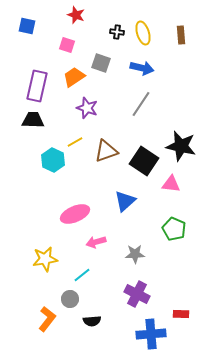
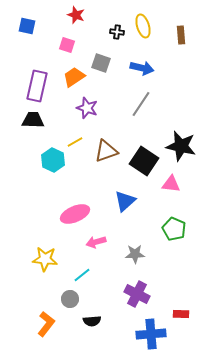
yellow ellipse: moved 7 px up
yellow star: rotated 15 degrees clockwise
orange L-shape: moved 1 px left, 5 px down
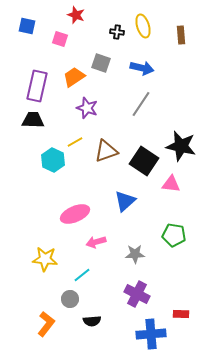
pink square: moved 7 px left, 6 px up
green pentagon: moved 6 px down; rotated 15 degrees counterclockwise
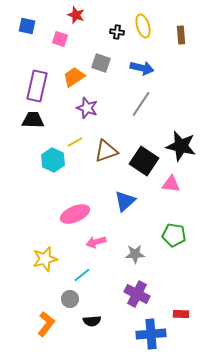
yellow star: rotated 20 degrees counterclockwise
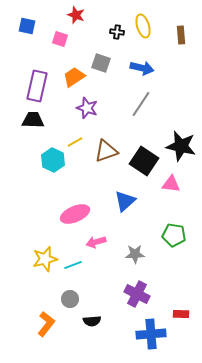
cyan line: moved 9 px left, 10 px up; rotated 18 degrees clockwise
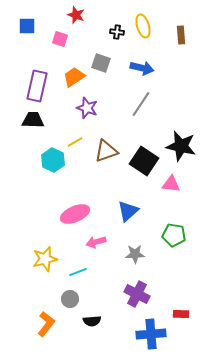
blue square: rotated 12 degrees counterclockwise
blue triangle: moved 3 px right, 10 px down
cyan line: moved 5 px right, 7 px down
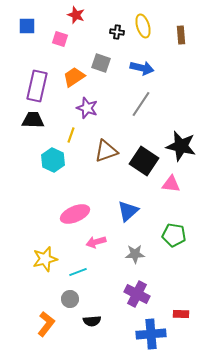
yellow line: moved 4 px left, 7 px up; rotated 42 degrees counterclockwise
